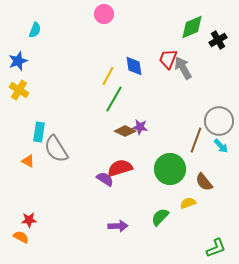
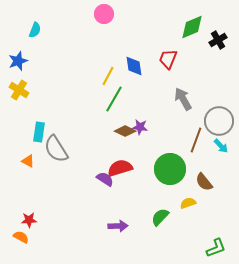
gray arrow: moved 31 px down
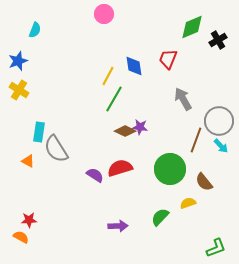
purple semicircle: moved 10 px left, 4 px up
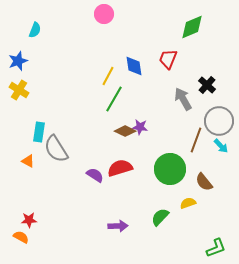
black cross: moved 11 px left, 45 px down; rotated 18 degrees counterclockwise
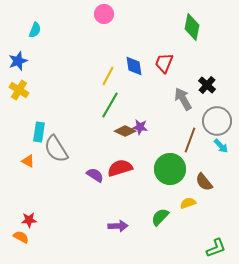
green diamond: rotated 56 degrees counterclockwise
red trapezoid: moved 4 px left, 4 px down
green line: moved 4 px left, 6 px down
gray circle: moved 2 px left
brown line: moved 6 px left
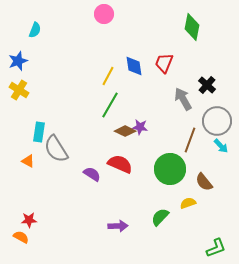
red semicircle: moved 4 px up; rotated 40 degrees clockwise
purple semicircle: moved 3 px left, 1 px up
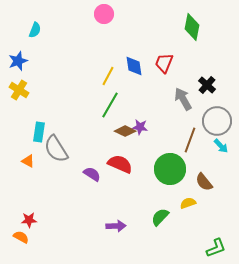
purple arrow: moved 2 px left
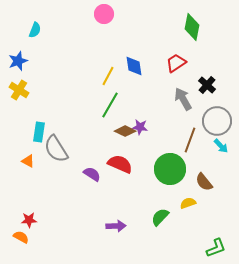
red trapezoid: moved 12 px right; rotated 35 degrees clockwise
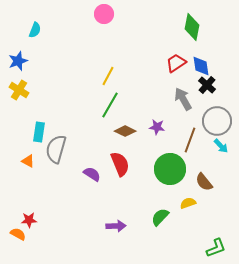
blue diamond: moved 67 px right
purple star: moved 17 px right
gray semicircle: rotated 48 degrees clockwise
red semicircle: rotated 45 degrees clockwise
orange semicircle: moved 3 px left, 3 px up
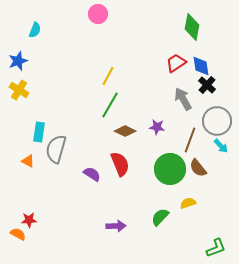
pink circle: moved 6 px left
brown semicircle: moved 6 px left, 14 px up
